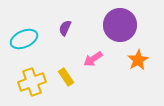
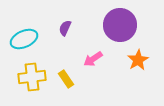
yellow rectangle: moved 2 px down
yellow cross: moved 5 px up; rotated 12 degrees clockwise
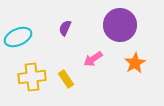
cyan ellipse: moved 6 px left, 2 px up
orange star: moved 3 px left, 3 px down
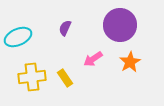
orange star: moved 5 px left, 1 px up
yellow rectangle: moved 1 px left, 1 px up
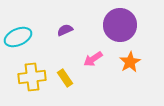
purple semicircle: moved 2 px down; rotated 42 degrees clockwise
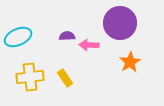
purple circle: moved 2 px up
purple semicircle: moved 2 px right, 6 px down; rotated 21 degrees clockwise
pink arrow: moved 4 px left, 14 px up; rotated 36 degrees clockwise
yellow cross: moved 2 px left
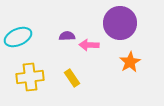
yellow rectangle: moved 7 px right
